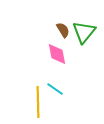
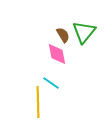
brown semicircle: moved 5 px down
cyan line: moved 4 px left, 6 px up
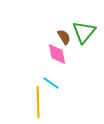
brown semicircle: moved 1 px right, 2 px down
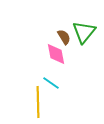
pink diamond: moved 1 px left
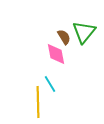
cyan line: moved 1 px left, 1 px down; rotated 24 degrees clockwise
